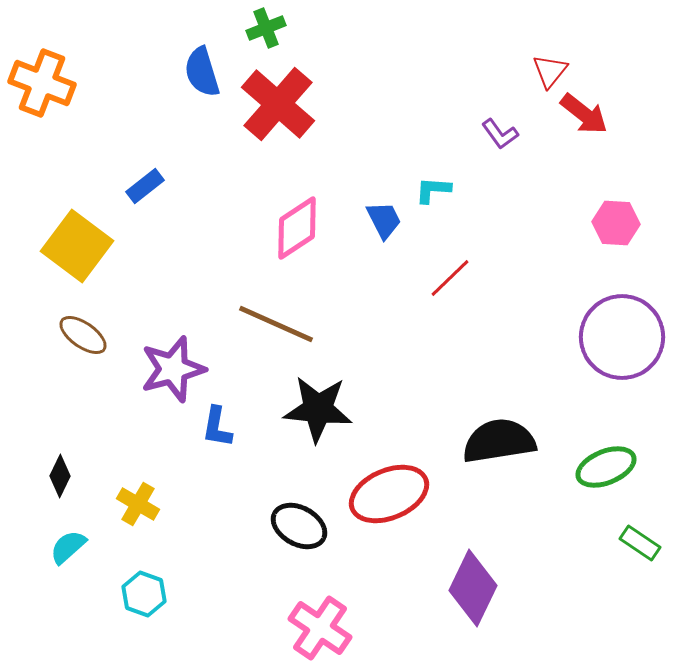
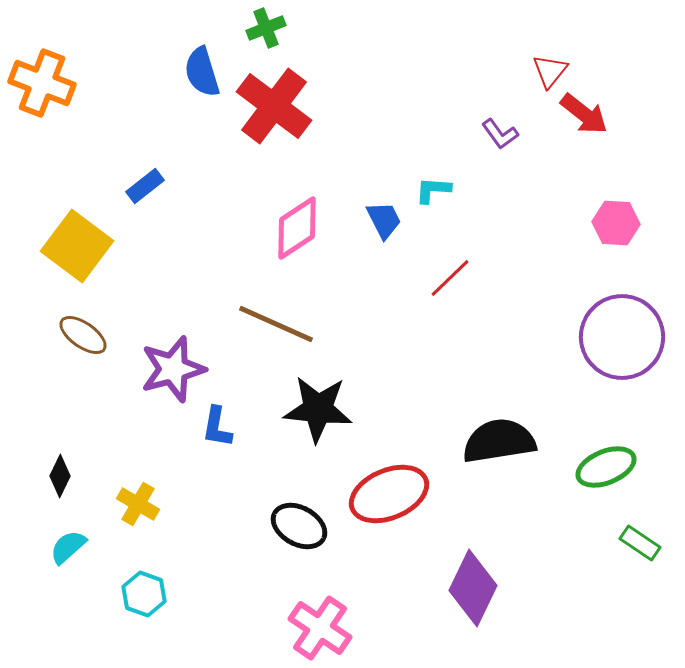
red cross: moved 4 px left, 2 px down; rotated 4 degrees counterclockwise
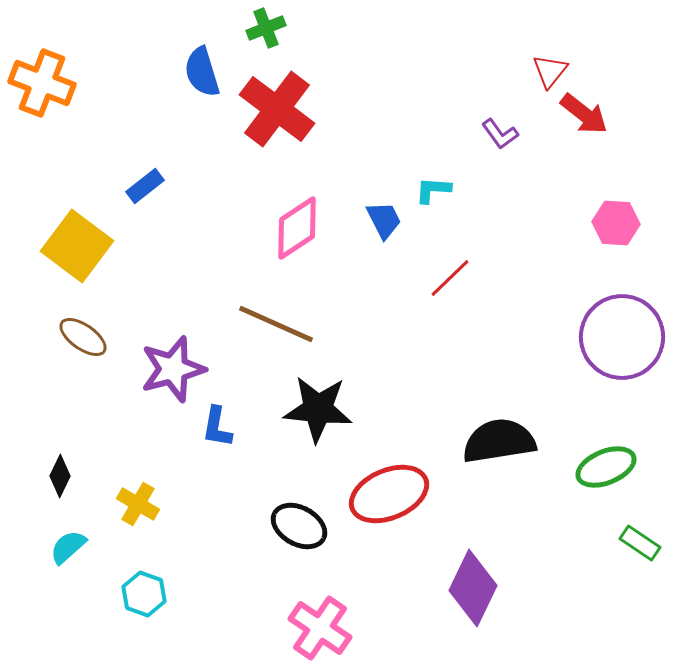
red cross: moved 3 px right, 3 px down
brown ellipse: moved 2 px down
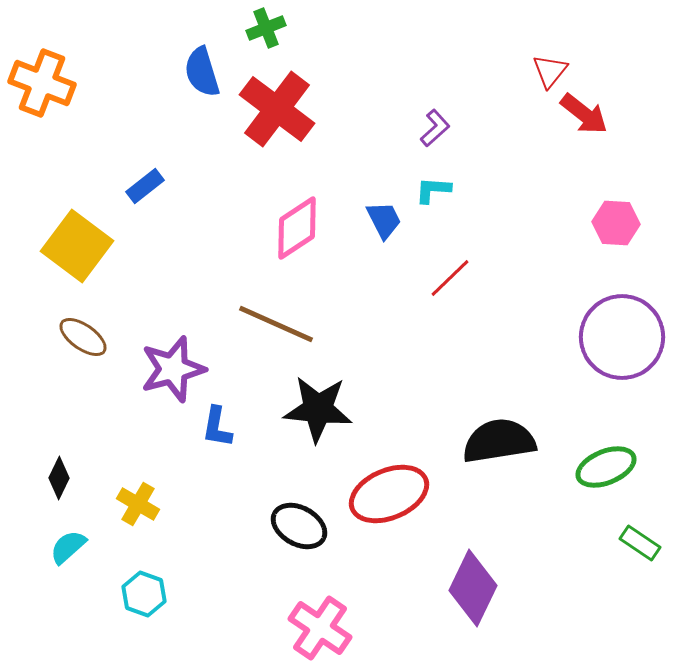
purple L-shape: moved 65 px left, 6 px up; rotated 96 degrees counterclockwise
black diamond: moved 1 px left, 2 px down
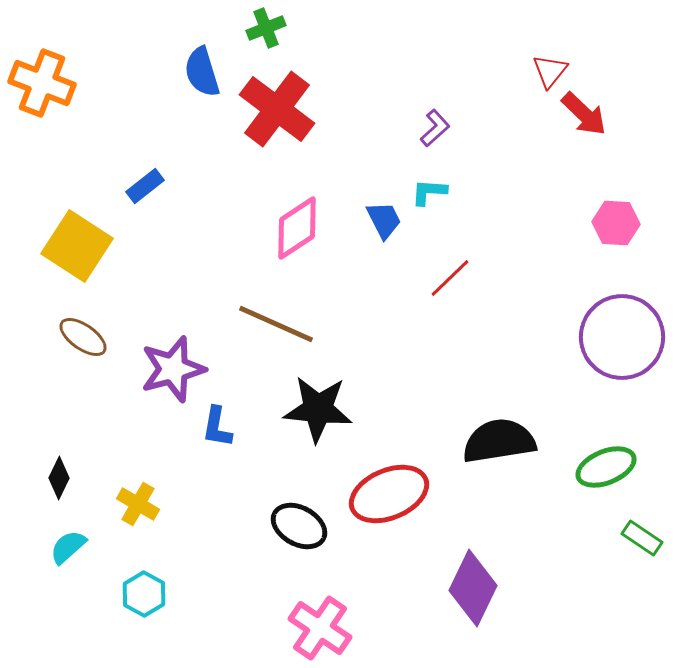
red arrow: rotated 6 degrees clockwise
cyan L-shape: moved 4 px left, 2 px down
yellow square: rotated 4 degrees counterclockwise
green rectangle: moved 2 px right, 5 px up
cyan hexagon: rotated 9 degrees clockwise
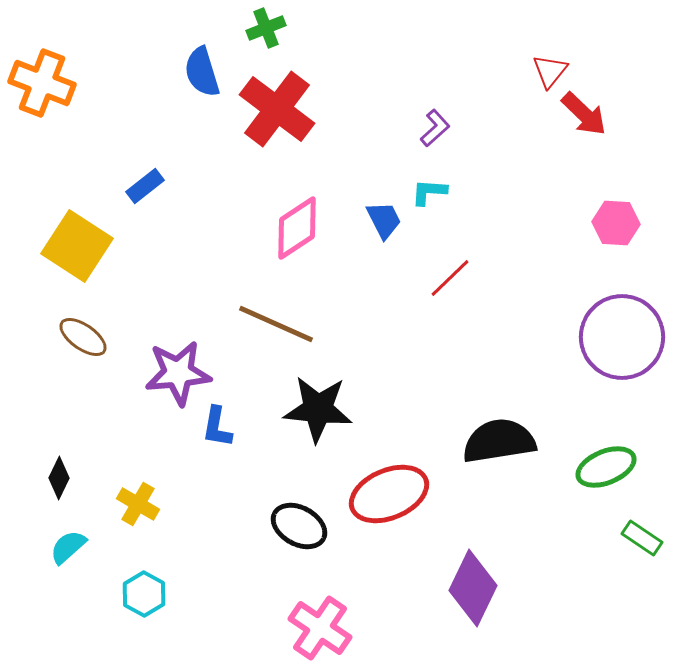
purple star: moved 5 px right, 4 px down; rotated 10 degrees clockwise
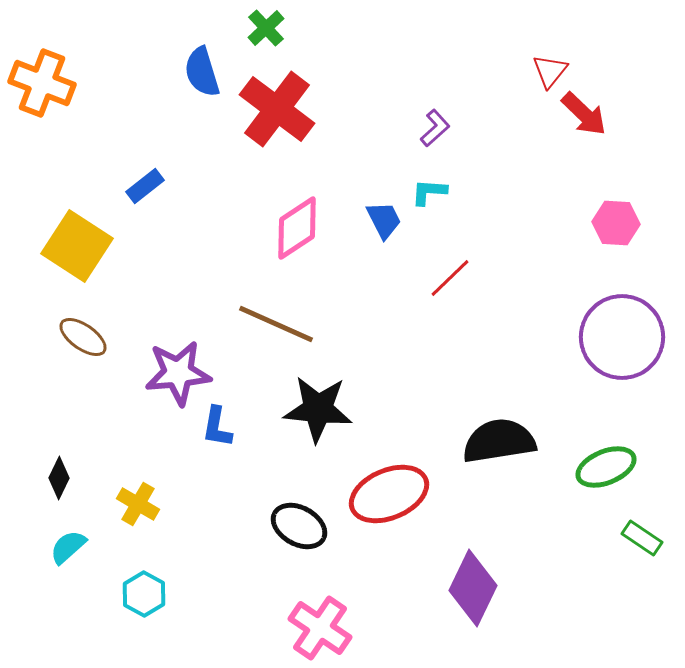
green cross: rotated 21 degrees counterclockwise
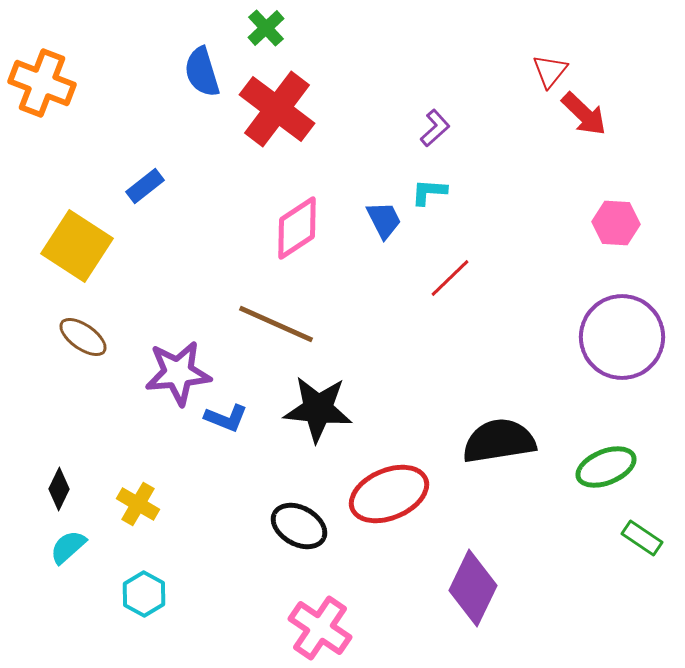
blue L-shape: moved 9 px right, 9 px up; rotated 78 degrees counterclockwise
black diamond: moved 11 px down
